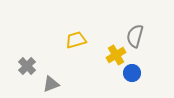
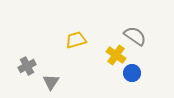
gray semicircle: rotated 110 degrees clockwise
yellow cross: rotated 24 degrees counterclockwise
gray cross: rotated 18 degrees clockwise
gray triangle: moved 2 px up; rotated 36 degrees counterclockwise
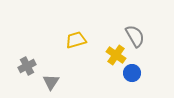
gray semicircle: rotated 25 degrees clockwise
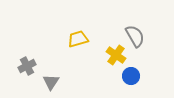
yellow trapezoid: moved 2 px right, 1 px up
blue circle: moved 1 px left, 3 px down
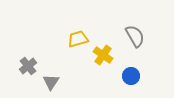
yellow cross: moved 13 px left
gray cross: moved 1 px right; rotated 12 degrees counterclockwise
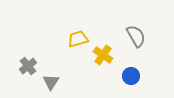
gray semicircle: moved 1 px right
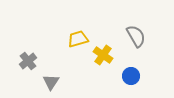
gray cross: moved 5 px up
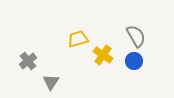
blue circle: moved 3 px right, 15 px up
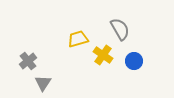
gray semicircle: moved 16 px left, 7 px up
gray triangle: moved 8 px left, 1 px down
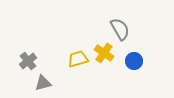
yellow trapezoid: moved 20 px down
yellow cross: moved 1 px right, 2 px up
gray triangle: rotated 42 degrees clockwise
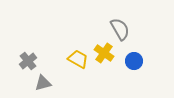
yellow trapezoid: rotated 45 degrees clockwise
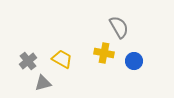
gray semicircle: moved 1 px left, 2 px up
yellow cross: rotated 24 degrees counterclockwise
yellow trapezoid: moved 16 px left
